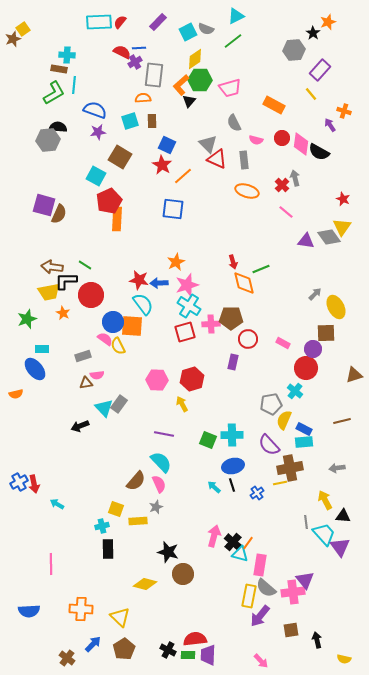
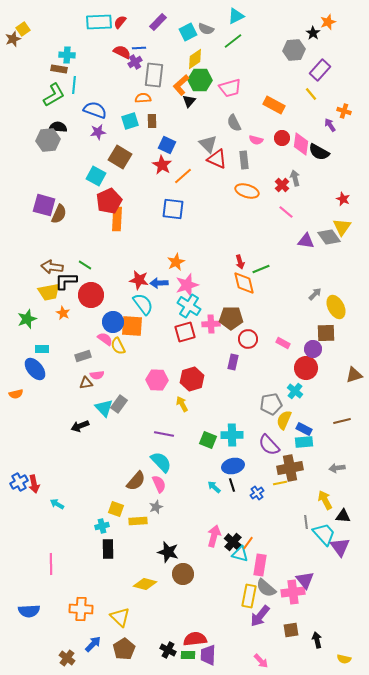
green L-shape at (54, 93): moved 2 px down
red arrow at (233, 262): moved 7 px right
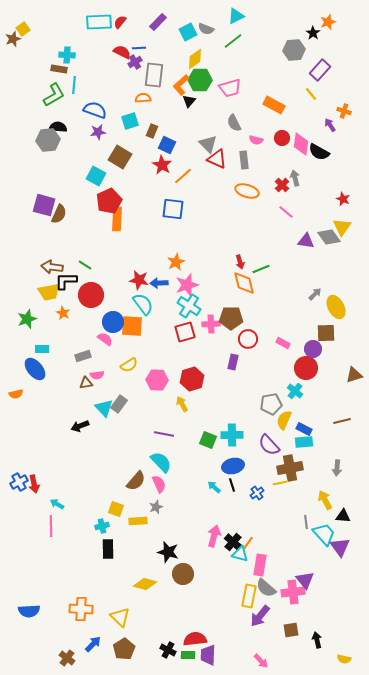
brown rectangle at (152, 121): moved 10 px down; rotated 24 degrees clockwise
yellow semicircle at (118, 346): moved 11 px right, 19 px down; rotated 96 degrees counterclockwise
gray arrow at (337, 468): rotated 77 degrees counterclockwise
pink line at (51, 564): moved 38 px up
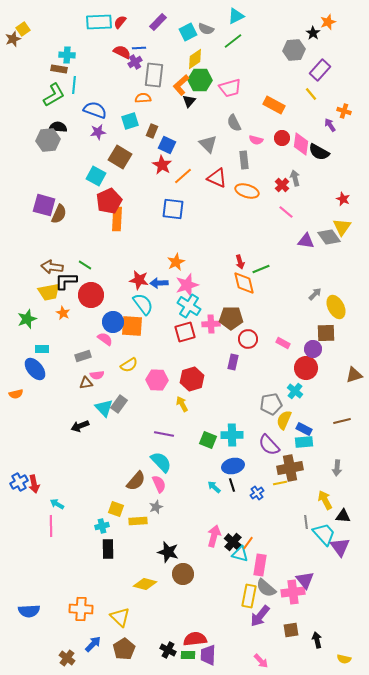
red triangle at (217, 159): moved 19 px down
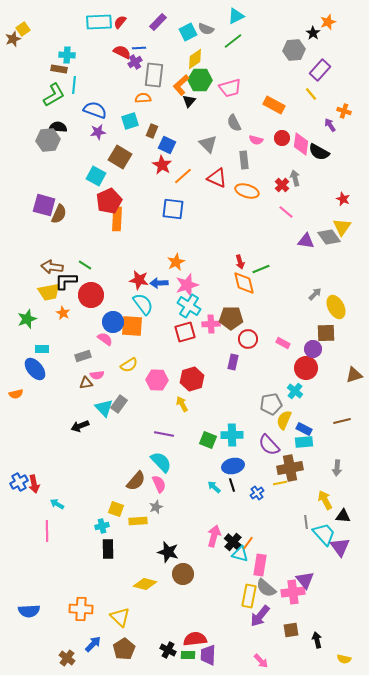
pink line at (51, 526): moved 4 px left, 5 px down
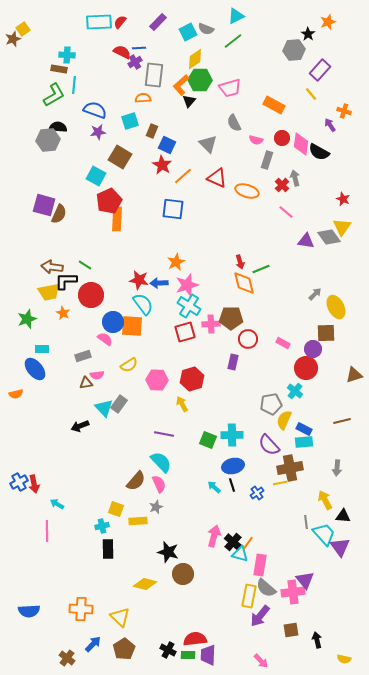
black star at (313, 33): moved 5 px left, 1 px down
gray rectangle at (244, 160): moved 23 px right; rotated 24 degrees clockwise
